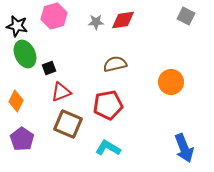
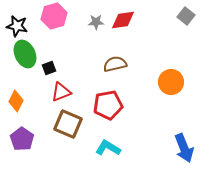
gray square: rotated 12 degrees clockwise
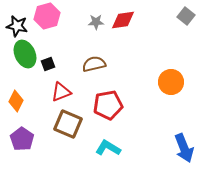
pink hexagon: moved 7 px left
brown semicircle: moved 21 px left
black square: moved 1 px left, 4 px up
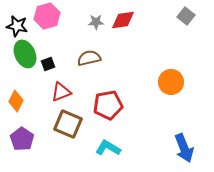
brown semicircle: moved 5 px left, 6 px up
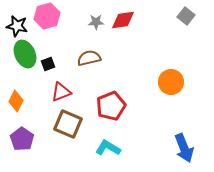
red pentagon: moved 3 px right, 1 px down; rotated 12 degrees counterclockwise
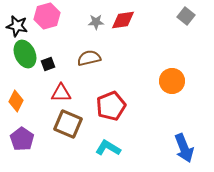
orange circle: moved 1 px right, 1 px up
red triangle: moved 1 px down; rotated 20 degrees clockwise
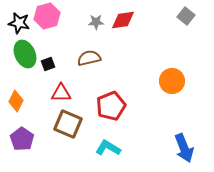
black star: moved 2 px right, 3 px up
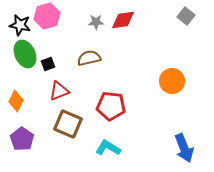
black star: moved 1 px right, 2 px down
red triangle: moved 2 px left, 2 px up; rotated 20 degrees counterclockwise
red pentagon: rotated 28 degrees clockwise
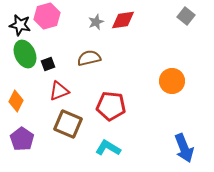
gray star: rotated 21 degrees counterclockwise
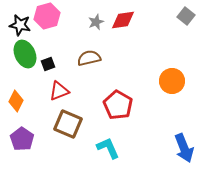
red pentagon: moved 7 px right, 1 px up; rotated 24 degrees clockwise
cyan L-shape: rotated 35 degrees clockwise
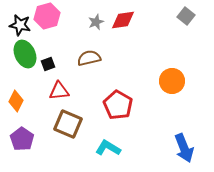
red triangle: rotated 15 degrees clockwise
cyan L-shape: rotated 35 degrees counterclockwise
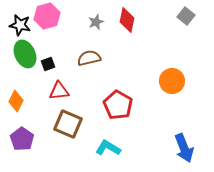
red diamond: moved 4 px right; rotated 70 degrees counterclockwise
